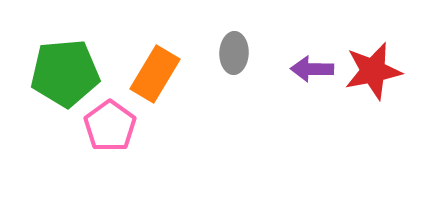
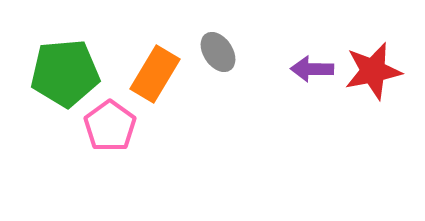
gray ellipse: moved 16 px left, 1 px up; rotated 36 degrees counterclockwise
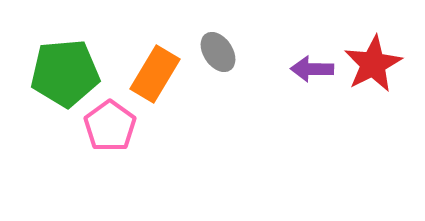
red star: moved 7 px up; rotated 16 degrees counterclockwise
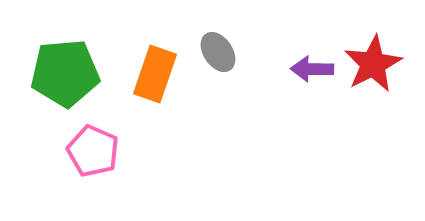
orange rectangle: rotated 12 degrees counterclockwise
pink pentagon: moved 17 px left, 25 px down; rotated 12 degrees counterclockwise
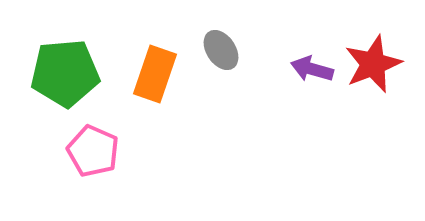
gray ellipse: moved 3 px right, 2 px up
red star: rotated 6 degrees clockwise
purple arrow: rotated 15 degrees clockwise
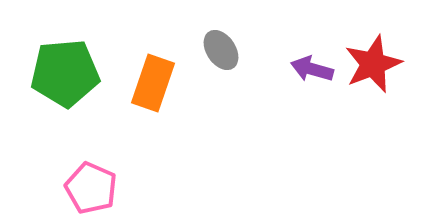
orange rectangle: moved 2 px left, 9 px down
pink pentagon: moved 2 px left, 37 px down
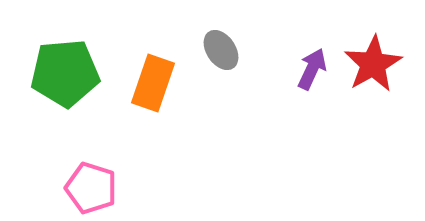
red star: rotated 8 degrees counterclockwise
purple arrow: rotated 99 degrees clockwise
pink pentagon: rotated 6 degrees counterclockwise
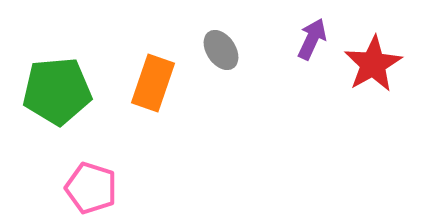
purple arrow: moved 30 px up
green pentagon: moved 8 px left, 18 px down
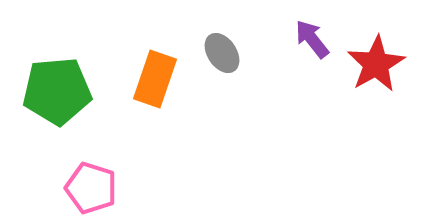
purple arrow: rotated 63 degrees counterclockwise
gray ellipse: moved 1 px right, 3 px down
red star: moved 3 px right
orange rectangle: moved 2 px right, 4 px up
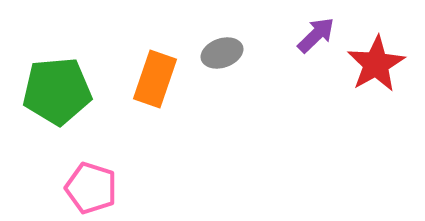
purple arrow: moved 4 px right, 4 px up; rotated 84 degrees clockwise
gray ellipse: rotated 75 degrees counterclockwise
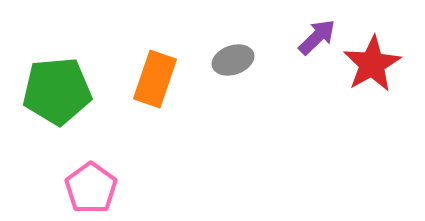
purple arrow: moved 1 px right, 2 px down
gray ellipse: moved 11 px right, 7 px down
red star: moved 4 px left
pink pentagon: rotated 18 degrees clockwise
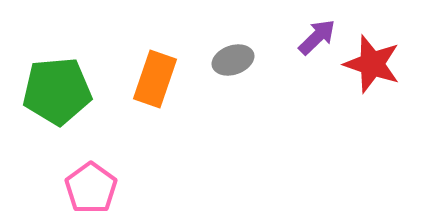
red star: rotated 24 degrees counterclockwise
